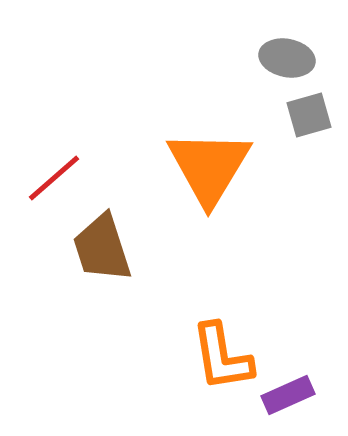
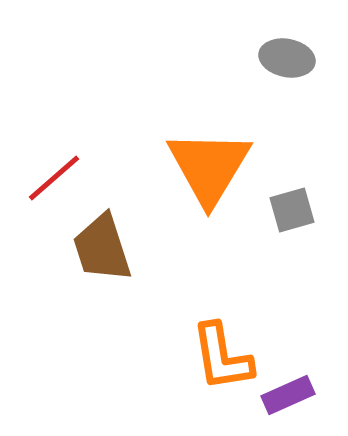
gray square: moved 17 px left, 95 px down
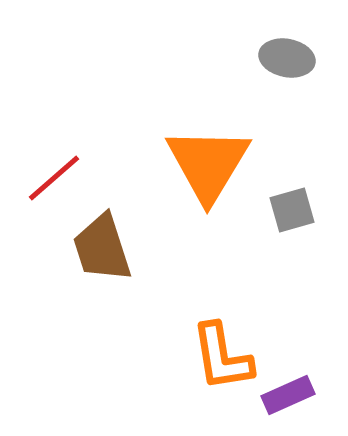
orange triangle: moved 1 px left, 3 px up
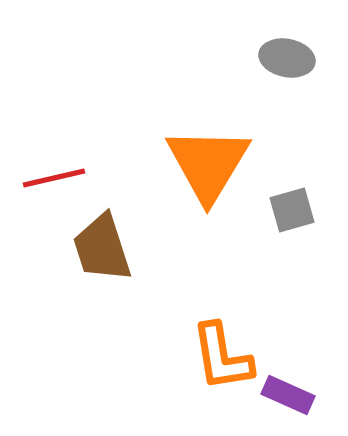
red line: rotated 28 degrees clockwise
purple rectangle: rotated 48 degrees clockwise
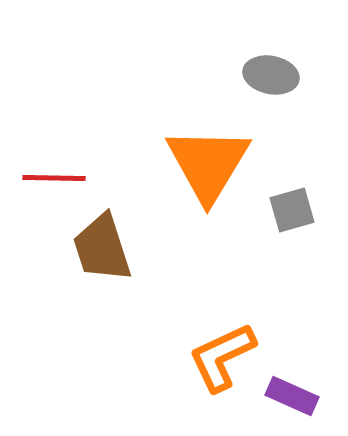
gray ellipse: moved 16 px left, 17 px down
red line: rotated 14 degrees clockwise
orange L-shape: rotated 74 degrees clockwise
purple rectangle: moved 4 px right, 1 px down
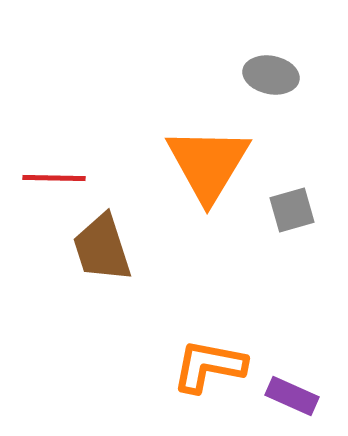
orange L-shape: moved 13 px left, 9 px down; rotated 36 degrees clockwise
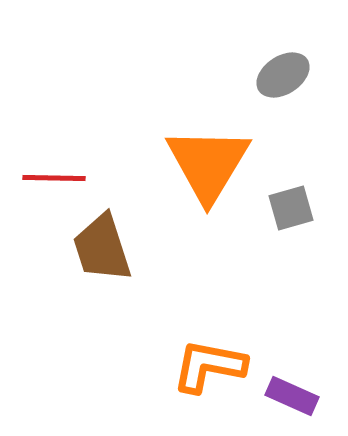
gray ellipse: moved 12 px right; rotated 44 degrees counterclockwise
gray square: moved 1 px left, 2 px up
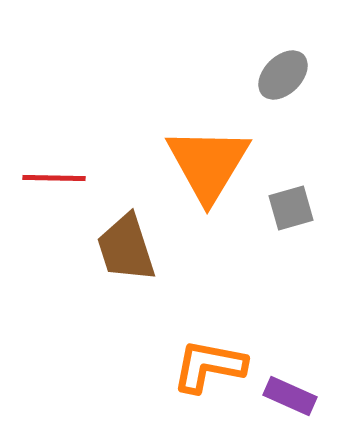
gray ellipse: rotated 12 degrees counterclockwise
brown trapezoid: moved 24 px right
purple rectangle: moved 2 px left
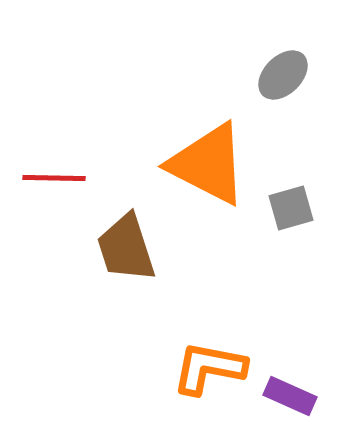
orange triangle: rotated 34 degrees counterclockwise
orange L-shape: moved 2 px down
